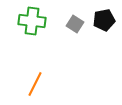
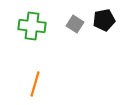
green cross: moved 5 px down
orange line: rotated 10 degrees counterclockwise
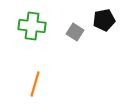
gray square: moved 8 px down
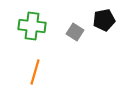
orange line: moved 12 px up
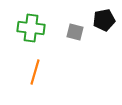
green cross: moved 1 px left, 2 px down
gray square: rotated 18 degrees counterclockwise
